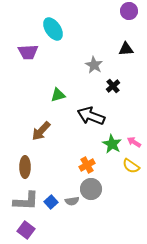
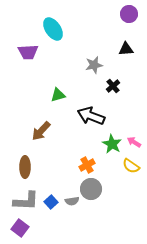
purple circle: moved 3 px down
gray star: rotated 30 degrees clockwise
purple square: moved 6 px left, 2 px up
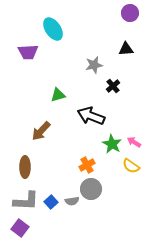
purple circle: moved 1 px right, 1 px up
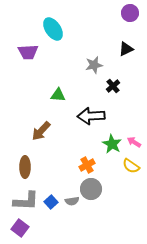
black triangle: rotated 21 degrees counterclockwise
green triangle: rotated 21 degrees clockwise
black arrow: rotated 24 degrees counterclockwise
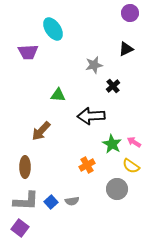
gray circle: moved 26 px right
